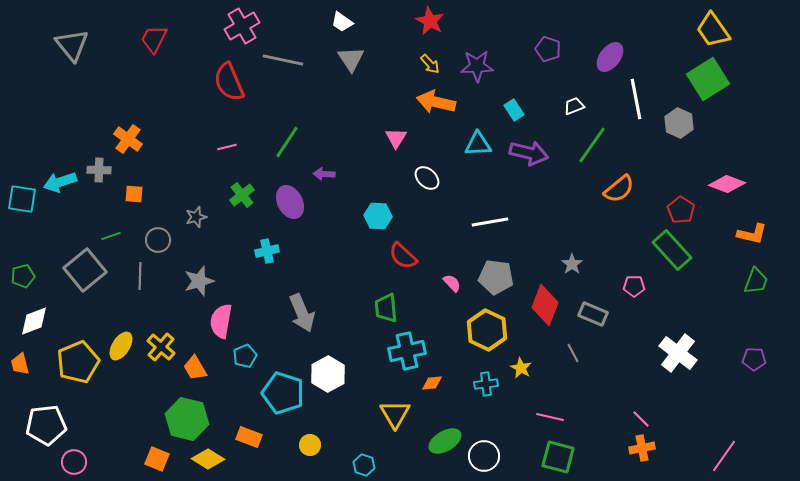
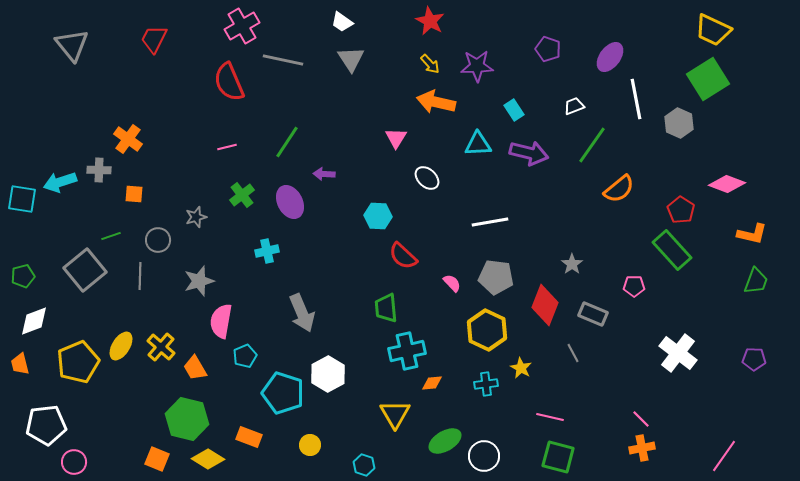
yellow trapezoid at (713, 30): rotated 30 degrees counterclockwise
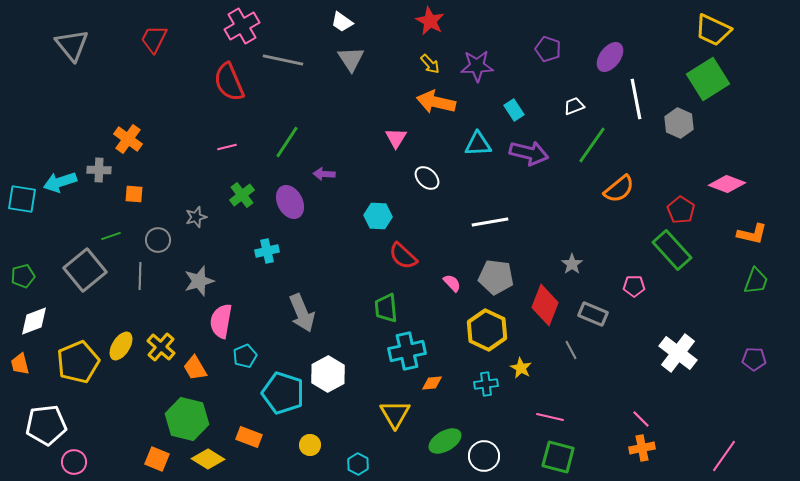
gray line at (573, 353): moved 2 px left, 3 px up
cyan hexagon at (364, 465): moved 6 px left, 1 px up; rotated 10 degrees clockwise
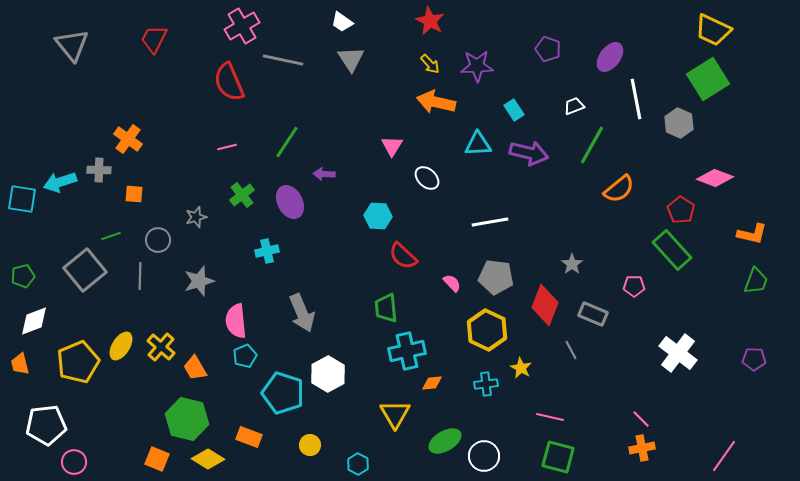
pink triangle at (396, 138): moved 4 px left, 8 px down
green line at (592, 145): rotated 6 degrees counterclockwise
pink diamond at (727, 184): moved 12 px left, 6 px up
pink semicircle at (221, 321): moved 15 px right; rotated 16 degrees counterclockwise
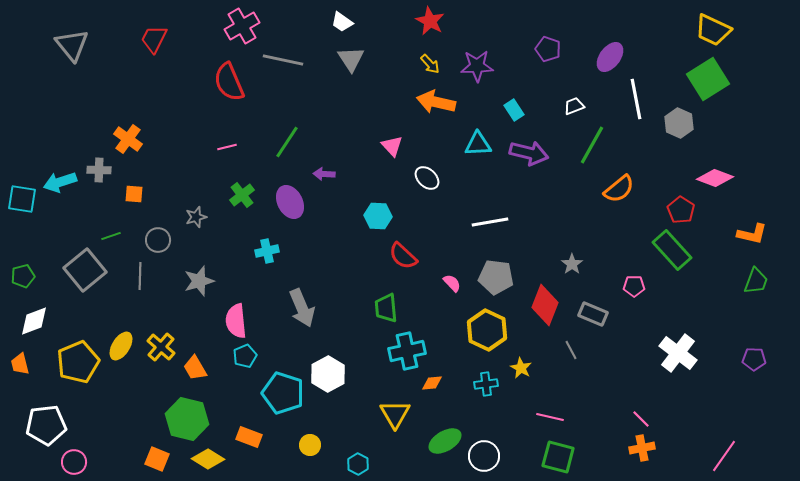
pink triangle at (392, 146): rotated 15 degrees counterclockwise
gray arrow at (302, 313): moved 5 px up
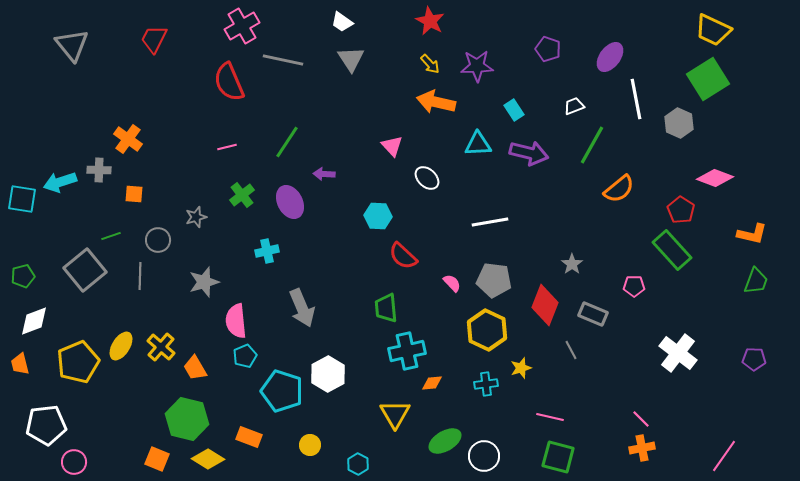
gray pentagon at (496, 277): moved 2 px left, 3 px down
gray star at (199, 281): moved 5 px right, 1 px down
yellow star at (521, 368): rotated 25 degrees clockwise
cyan pentagon at (283, 393): moved 1 px left, 2 px up
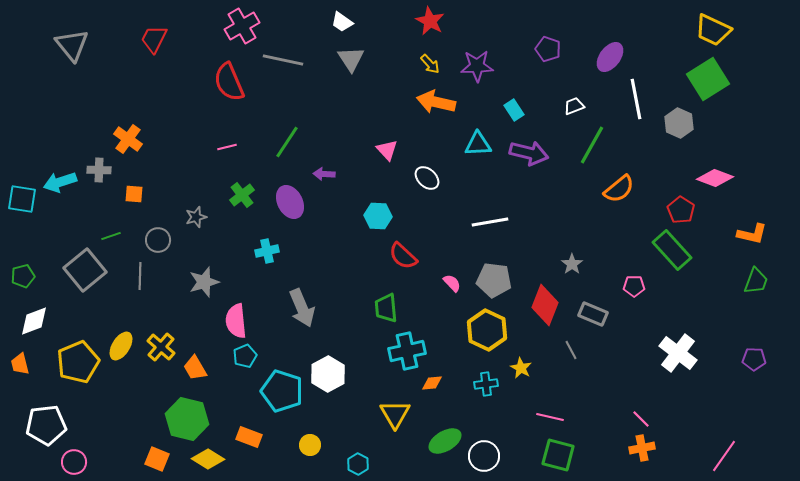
pink triangle at (392, 146): moved 5 px left, 4 px down
yellow star at (521, 368): rotated 25 degrees counterclockwise
green square at (558, 457): moved 2 px up
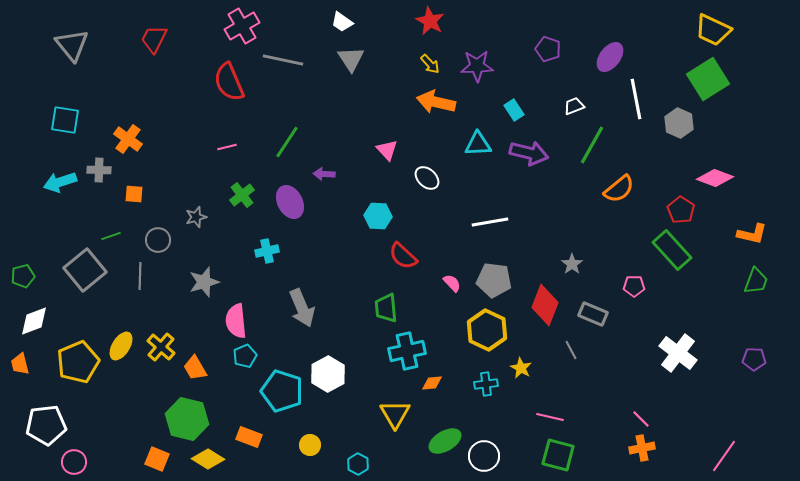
cyan square at (22, 199): moved 43 px right, 79 px up
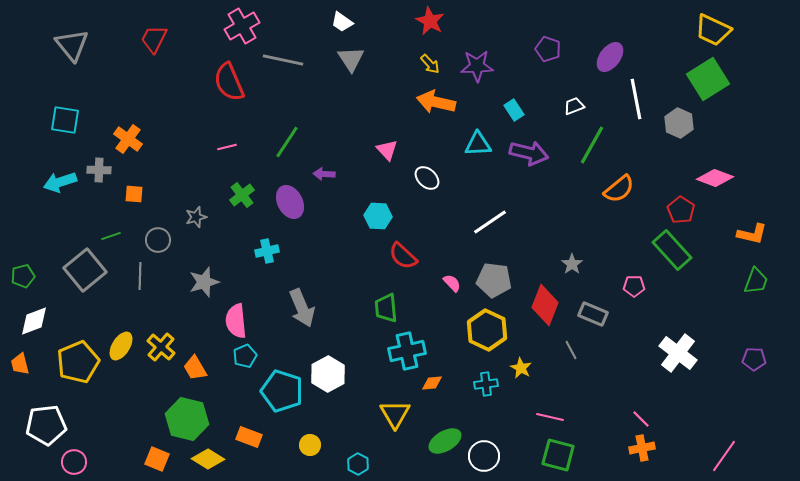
white line at (490, 222): rotated 24 degrees counterclockwise
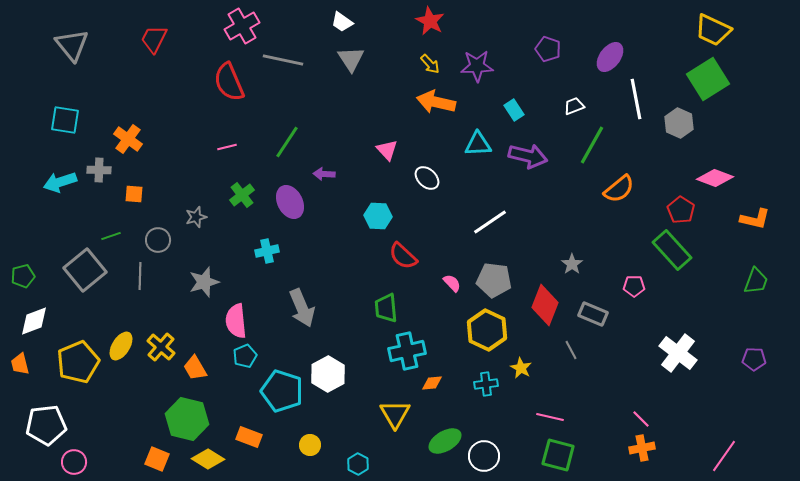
purple arrow at (529, 153): moved 1 px left, 3 px down
orange L-shape at (752, 234): moved 3 px right, 15 px up
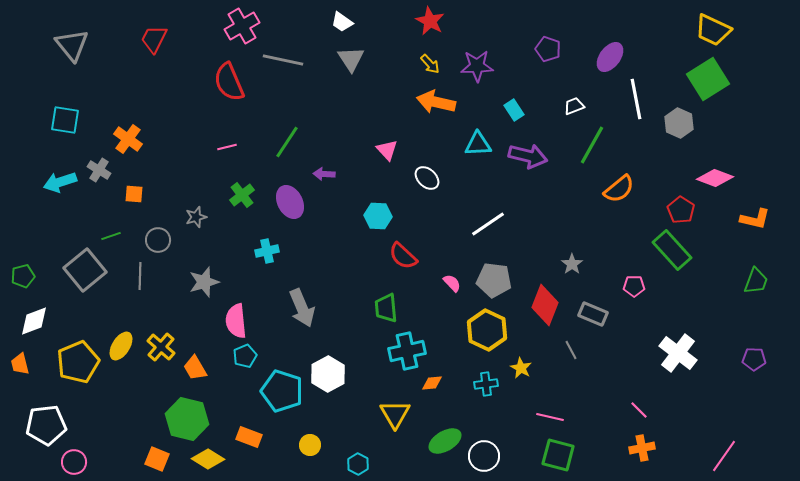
gray cross at (99, 170): rotated 30 degrees clockwise
white line at (490, 222): moved 2 px left, 2 px down
pink line at (641, 419): moved 2 px left, 9 px up
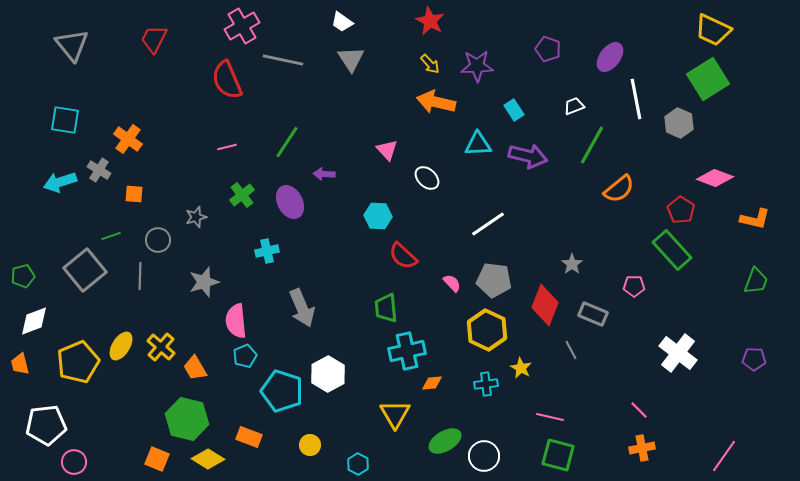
red semicircle at (229, 82): moved 2 px left, 2 px up
